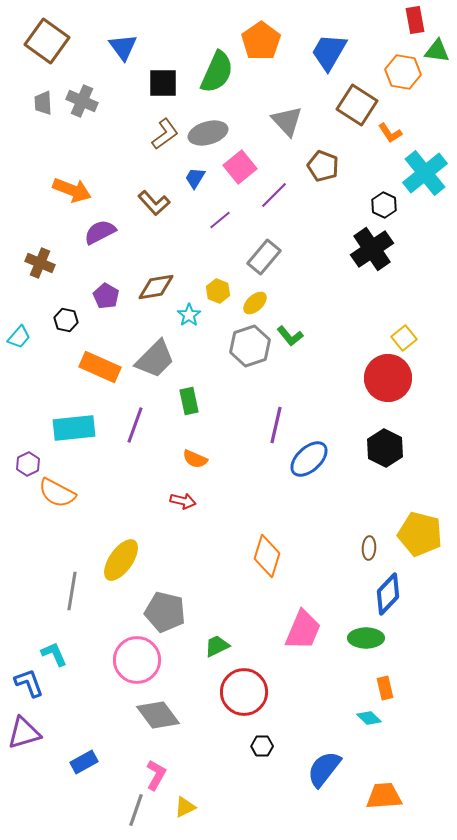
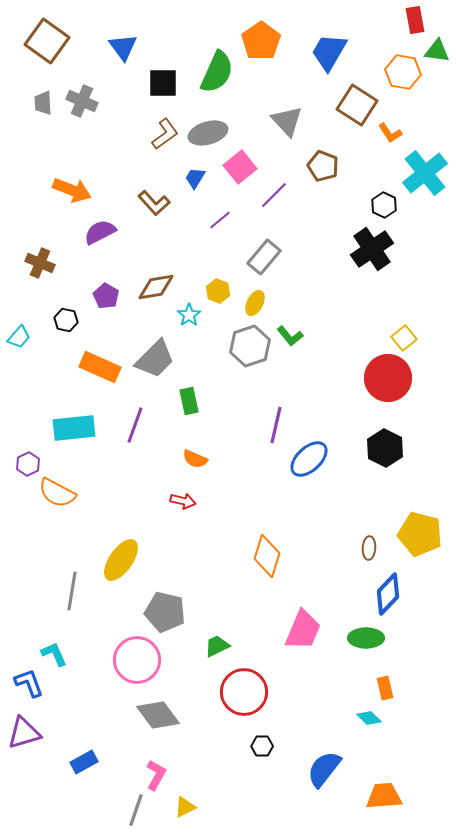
yellow ellipse at (255, 303): rotated 20 degrees counterclockwise
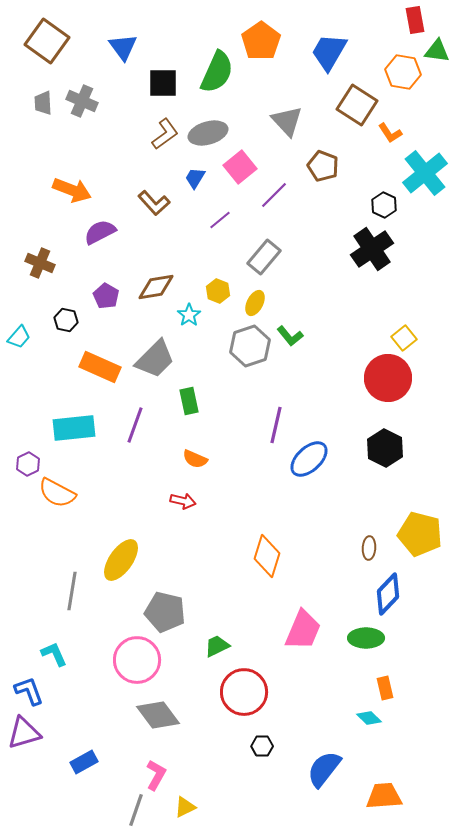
blue L-shape at (29, 683): moved 8 px down
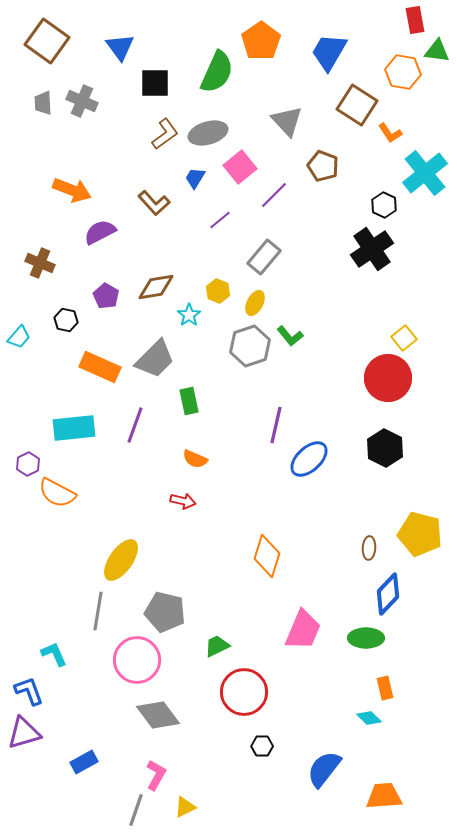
blue triangle at (123, 47): moved 3 px left
black square at (163, 83): moved 8 px left
gray line at (72, 591): moved 26 px right, 20 px down
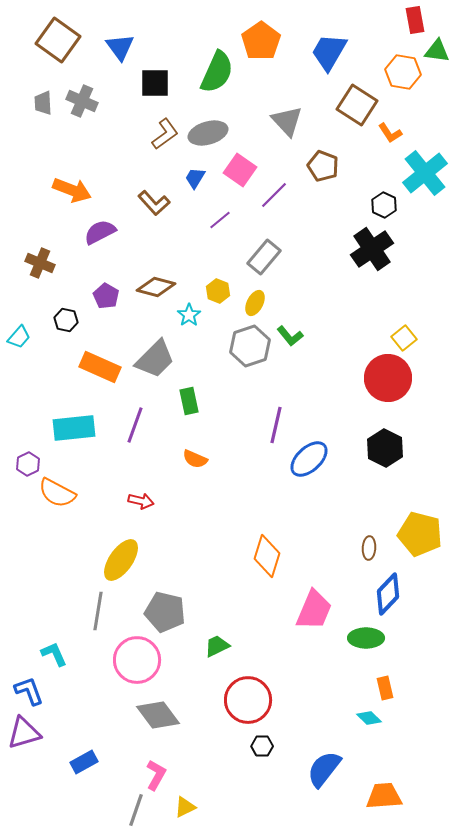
brown square at (47, 41): moved 11 px right, 1 px up
pink square at (240, 167): moved 3 px down; rotated 16 degrees counterclockwise
brown diamond at (156, 287): rotated 24 degrees clockwise
red arrow at (183, 501): moved 42 px left
pink trapezoid at (303, 630): moved 11 px right, 20 px up
red circle at (244, 692): moved 4 px right, 8 px down
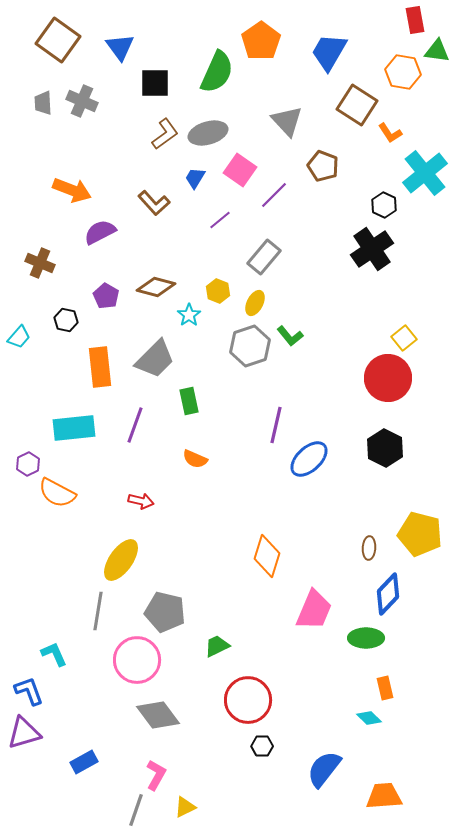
orange rectangle at (100, 367): rotated 60 degrees clockwise
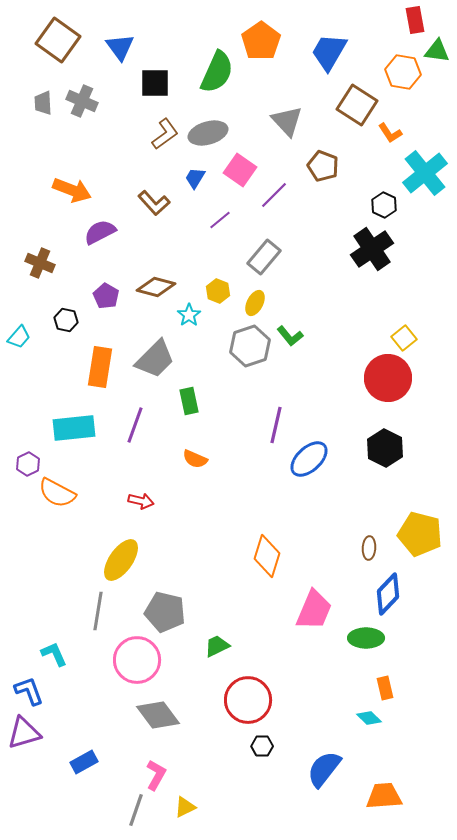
orange rectangle at (100, 367): rotated 15 degrees clockwise
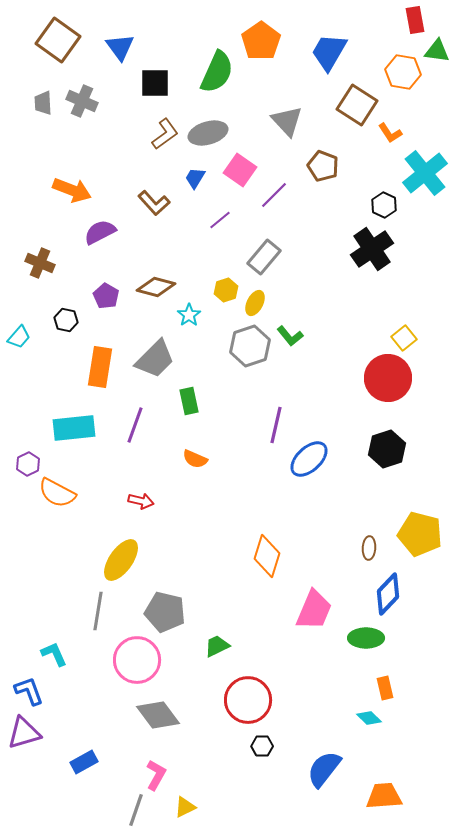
yellow hexagon at (218, 291): moved 8 px right, 1 px up; rotated 20 degrees clockwise
black hexagon at (385, 448): moved 2 px right, 1 px down; rotated 15 degrees clockwise
